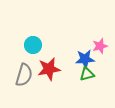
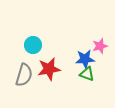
green triangle: rotated 35 degrees clockwise
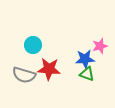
red star: rotated 15 degrees clockwise
gray semicircle: rotated 90 degrees clockwise
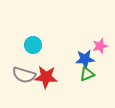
red star: moved 3 px left, 8 px down
green triangle: rotated 42 degrees counterclockwise
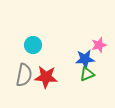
pink star: moved 1 px left, 1 px up
gray semicircle: rotated 95 degrees counterclockwise
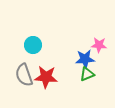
pink star: rotated 21 degrees clockwise
gray semicircle: rotated 150 degrees clockwise
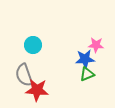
pink star: moved 3 px left
red star: moved 9 px left, 13 px down
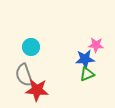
cyan circle: moved 2 px left, 2 px down
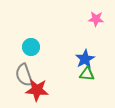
pink star: moved 26 px up
blue star: rotated 24 degrees counterclockwise
green triangle: rotated 28 degrees clockwise
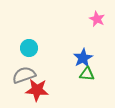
pink star: moved 1 px right; rotated 21 degrees clockwise
cyan circle: moved 2 px left, 1 px down
blue star: moved 2 px left, 1 px up
gray semicircle: rotated 90 degrees clockwise
